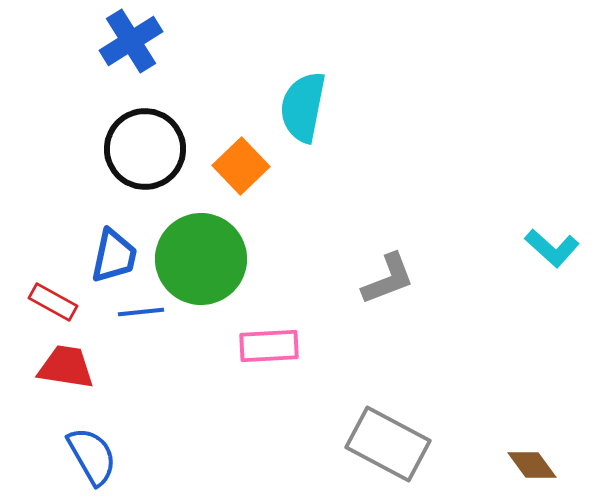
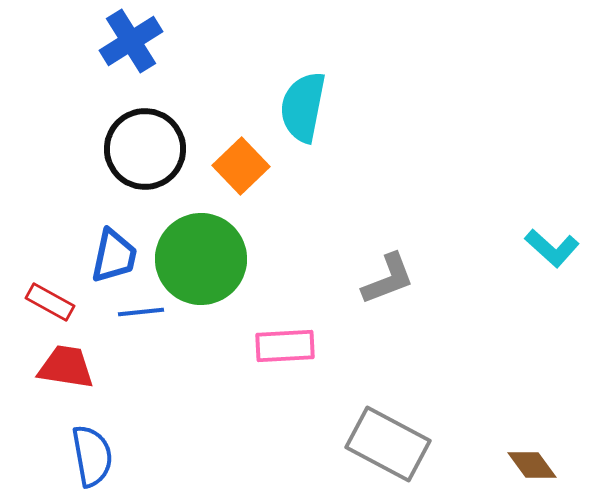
red rectangle: moved 3 px left
pink rectangle: moved 16 px right
blue semicircle: rotated 20 degrees clockwise
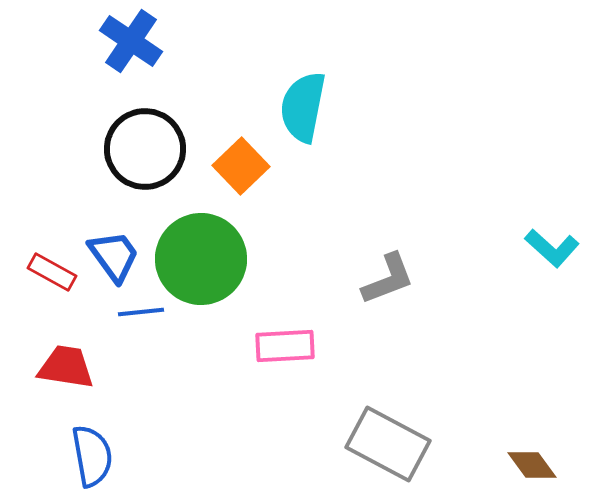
blue cross: rotated 24 degrees counterclockwise
blue trapezoid: rotated 48 degrees counterclockwise
red rectangle: moved 2 px right, 30 px up
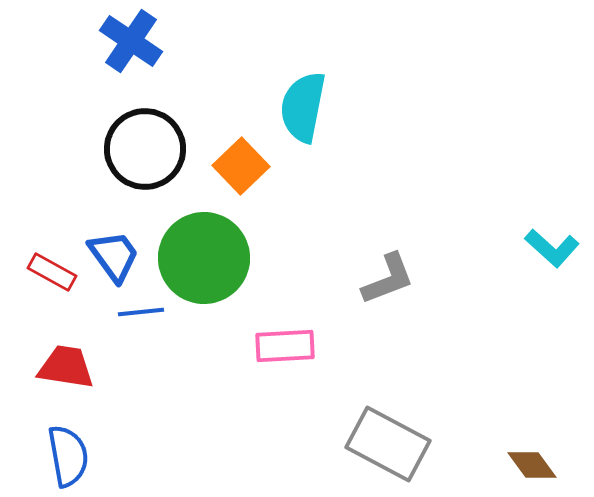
green circle: moved 3 px right, 1 px up
blue semicircle: moved 24 px left
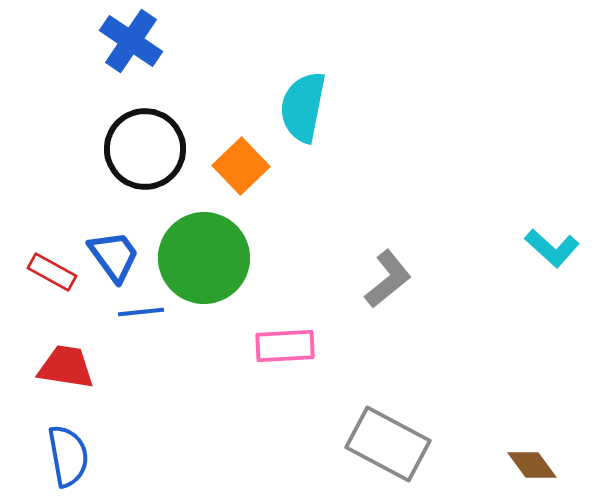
gray L-shape: rotated 18 degrees counterclockwise
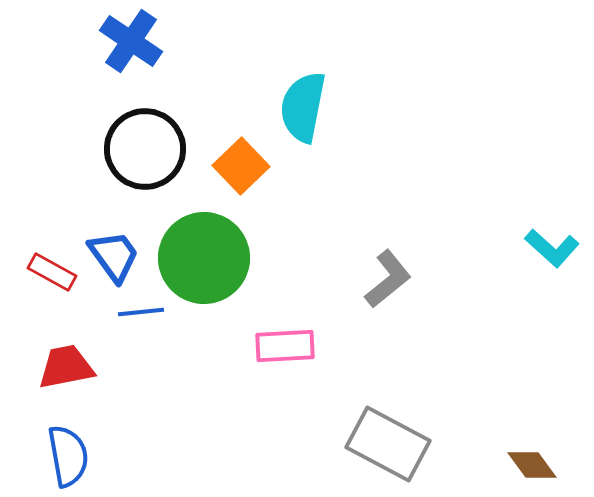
red trapezoid: rotated 20 degrees counterclockwise
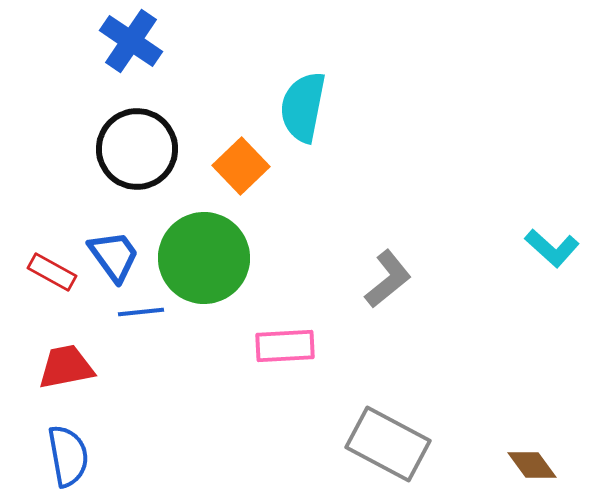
black circle: moved 8 px left
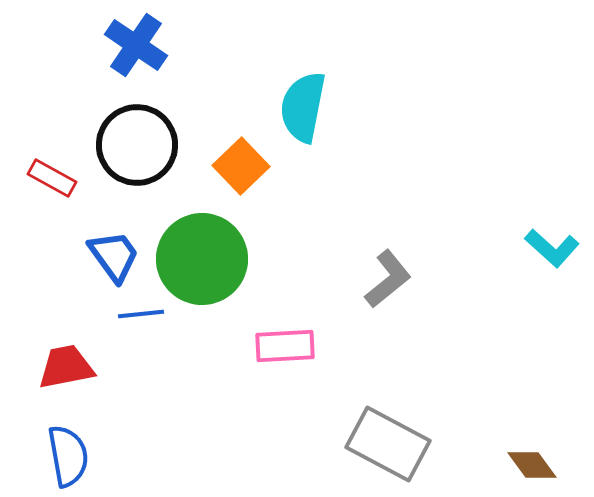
blue cross: moved 5 px right, 4 px down
black circle: moved 4 px up
green circle: moved 2 px left, 1 px down
red rectangle: moved 94 px up
blue line: moved 2 px down
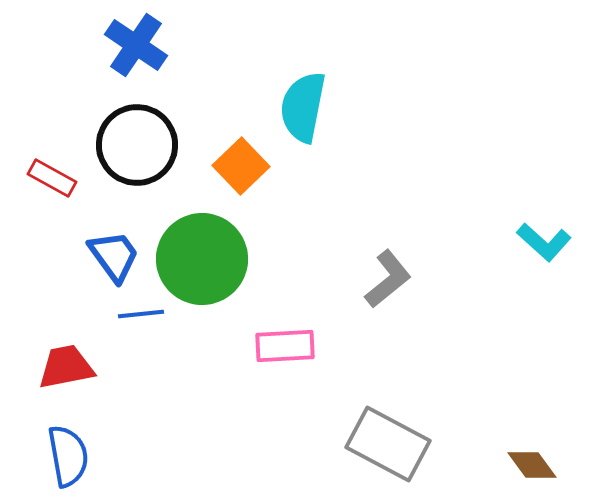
cyan L-shape: moved 8 px left, 6 px up
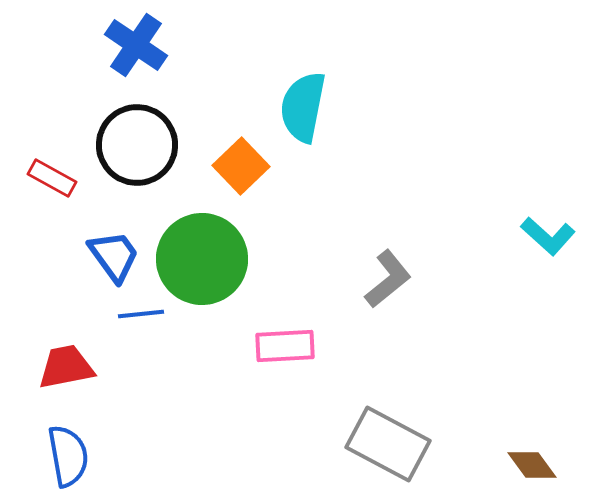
cyan L-shape: moved 4 px right, 6 px up
